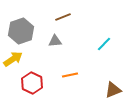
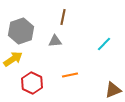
brown line: rotated 56 degrees counterclockwise
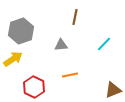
brown line: moved 12 px right
gray triangle: moved 6 px right, 4 px down
red hexagon: moved 2 px right, 4 px down
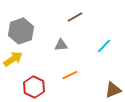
brown line: rotated 49 degrees clockwise
cyan line: moved 2 px down
orange line: rotated 14 degrees counterclockwise
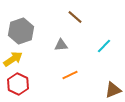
brown line: rotated 70 degrees clockwise
red hexagon: moved 16 px left, 3 px up
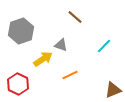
gray triangle: rotated 24 degrees clockwise
yellow arrow: moved 30 px right
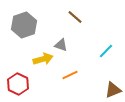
gray hexagon: moved 3 px right, 6 px up
cyan line: moved 2 px right, 5 px down
yellow arrow: rotated 18 degrees clockwise
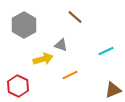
gray hexagon: rotated 10 degrees counterclockwise
cyan line: rotated 21 degrees clockwise
red hexagon: moved 2 px down
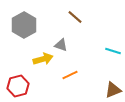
cyan line: moved 7 px right; rotated 42 degrees clockwise
red hexagon: rotated 20 degrees clockwise
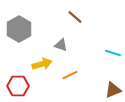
gray hexagon: moved 5 px left, 4 px down
cyan line: moved 2 px down
yellow arrow: moved 1 px left, 5 px down
red hexagon: rotated 15 degrees clockwise
